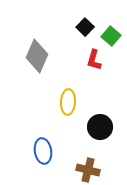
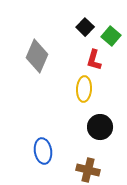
yellow ellipse: moved 16 px right, 13 px up
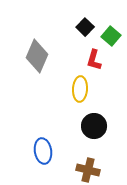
yellow ellipse: moved 4 px left
black circle: moved 6 px left, 1 px up
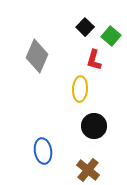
brown cross: rotated 25 degrees clockwise
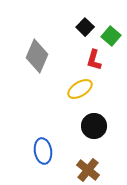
yellow ellipse: rotated 55 degrees clockwise
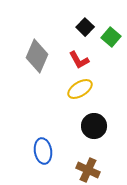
green square: moved 1 px down
red L-shape: moved 15 px left; rotated 45 degrees counterclockwise
brown cross: rotated 15 degrees counterclockwise
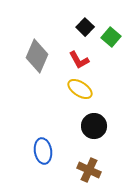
yellow ellipse: rotated 65 degrees clockwise
brown cross: moved 1 px right
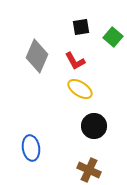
black square: moved 4 px left; rotated 36 degrees clockwise
green square: moved 2 px right
red L-shape: moved 4 px left, 1 px down
blue ellipse: moved 12 px left, 3 px up
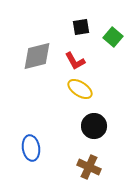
gray diamond: rotated 52 degrees clockwise
brown cross: moved 3 px up
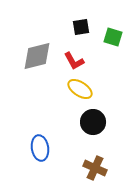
green square: rotated 24 degrees counterclockwise
red L-shape: moved 1 px left
black circle: moved 1 px left, 4 px up
blue ellipse: moved 9 px right
brown cross: moved 6 px right, 1 px down
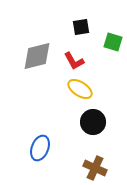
green square: moved 5 px down
blue ellipse: rotated 30 degrees clockwise
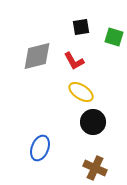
green square: moved 1 px right, 5 px up
yellow ellipse: moved 1 px right, 3 px down
